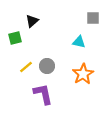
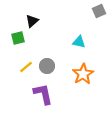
gray square: moved 6 px right, 7 px up; rotated 24 degrees counterclockwise
green square: moved 3 px right
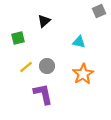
black triangle: moved 12 px right
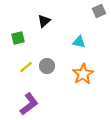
purple L-shape: moved 14 px left, 10 px down; rotated 65 degrees clockwise
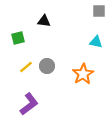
gray square: rotated 24 degrees clockwise
black triangle: rotated 48 degrees clockwise
cyan triangle: moved 17 px right
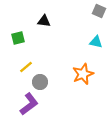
gray square: rotated 24 degrees clockwise
gray circle: moved 7 px left, 16 px down
orange star: rotated 10 degrees clockwise
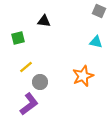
orange star: moved 2 px down
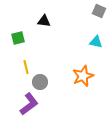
yellow line: rotated 64 degrees counterclockwise
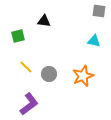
gray square: rotated 16 degrees counterclockwise
green square: moved 2 px up
cyan triangle: moved 2 px left, 1 px up
yellow line: rotated 32 degrees counterclockwise
gray circle: moved 9 px right, 8 px up
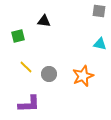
cyan triangle: moved 6 px right, 3 px down
purple L-shape: rotated 35 degrees clockwise
